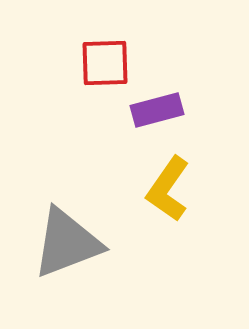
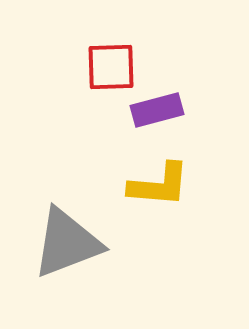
red square: moved 6 px right, 4 px down
yellow L-shape: moved 9 px left, 4 px up; rotated 120 degrees counterclockwise
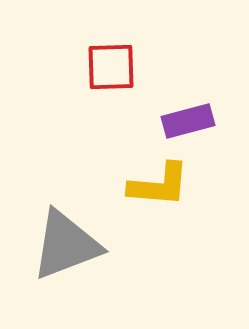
purple rectangle: moved 31 px right, 11 px down
gray triangle: moved 1 px left, 2 px down
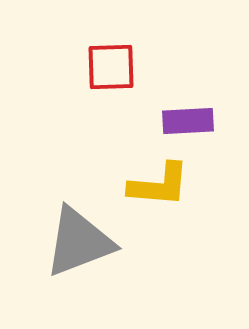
purple rectangle: rotated 12 degrees clockwise
gray triangle: moved 13 px right, 3 px up
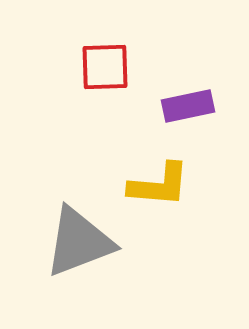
red square: moved 6 px left
purple rectangle: moved 15 px up; rotated 9 degrees counterclockwise
